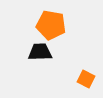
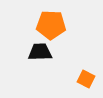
orange pentagon: rotated 8 degrees counterclockwise
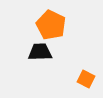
orange pentagon: rotated 24 degrees clockwise
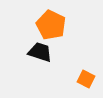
black trapezoid: rotated 20 degrees clockwise
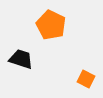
black trapezoid: moved 19 px left, 7 px down
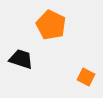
orange square: moved 2 px up
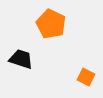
orange pentagon: moved 1 px up
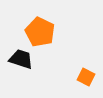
orange pentagon: moved 11 px left, 8 px down
